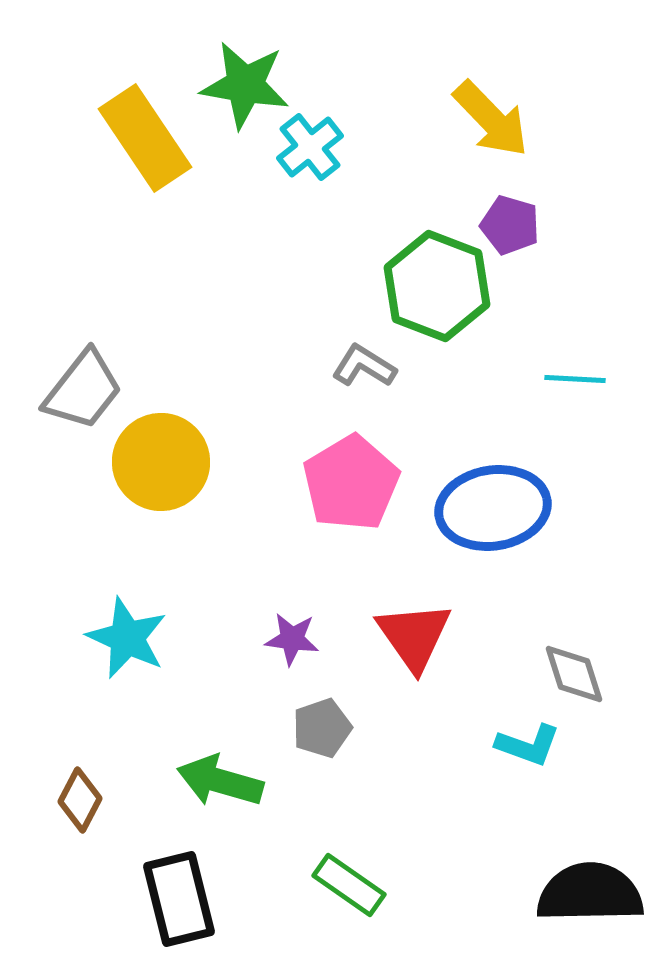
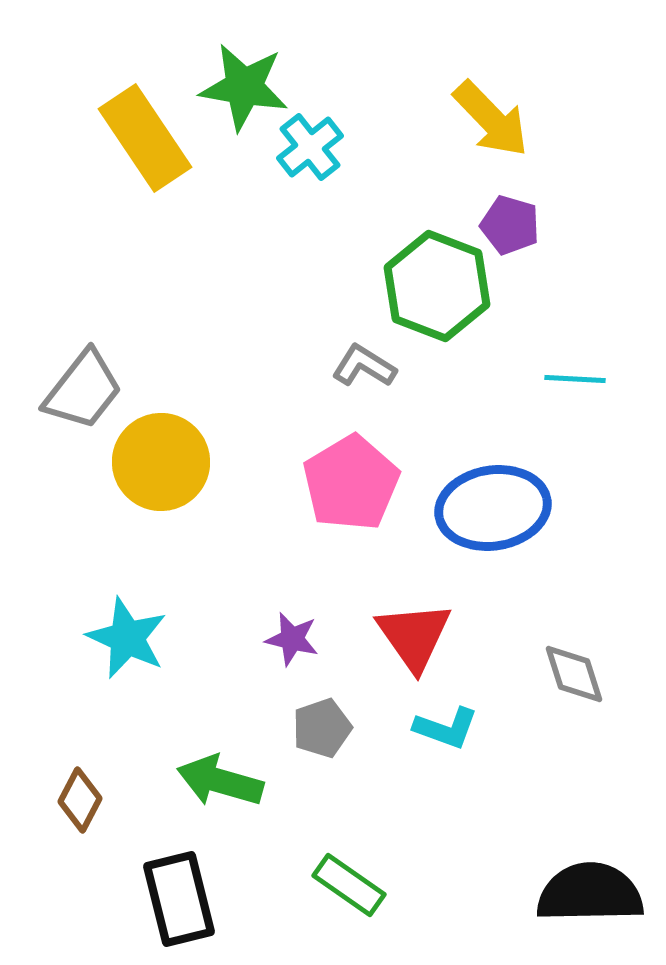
green star: moved 1 px left, 2 px down
purple star: rotated 6 degrees clockwise
cyan L-shape: moved 82 px left, 17 px up
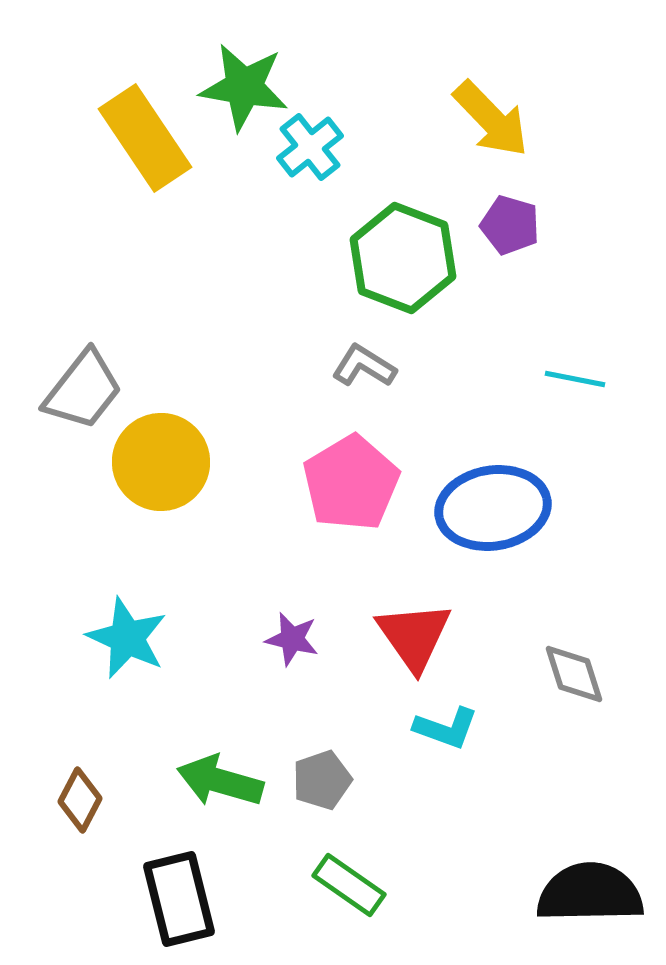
green hexagon: moved 34 px left, 28 px up
cyan line: rotated 8 degrees clockwise
gray pentagon: moved 52 px down
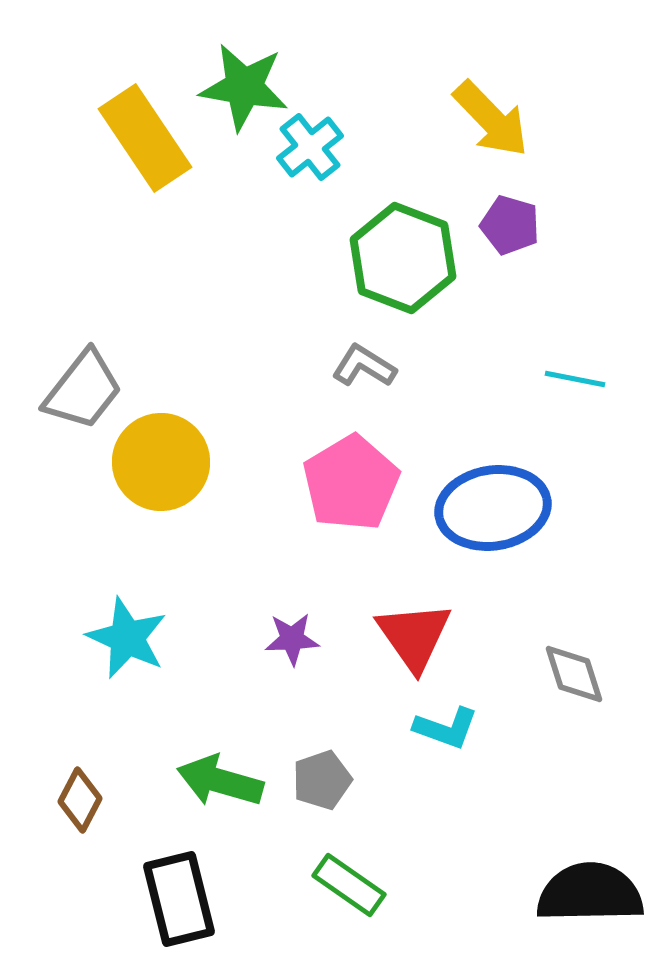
purple star: rotated 16 degrees counterclockwise
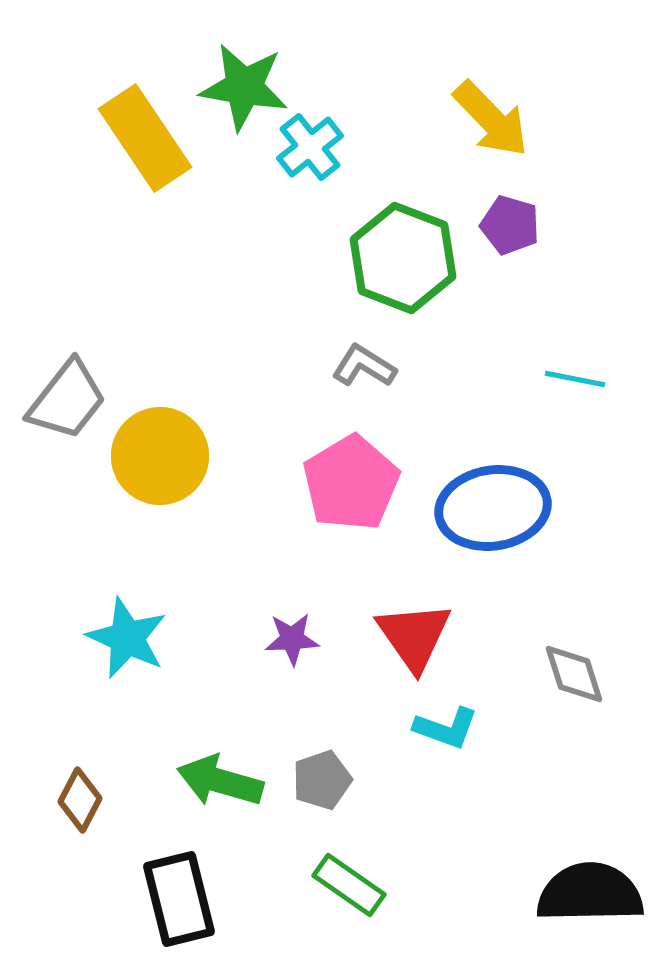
gray trapezoid: moved 16 px left, 10 px down
yellow circle: moved 1 px left, 6 px up
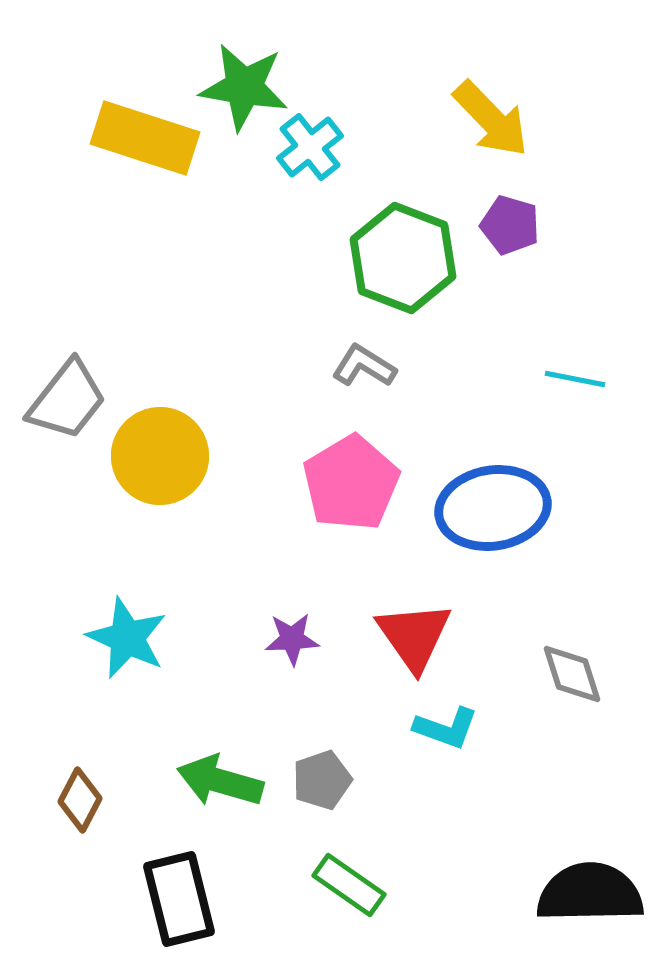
yellow rectangle: rotated 38 degrees counterclockwise
gray diamond: moved 2 px left
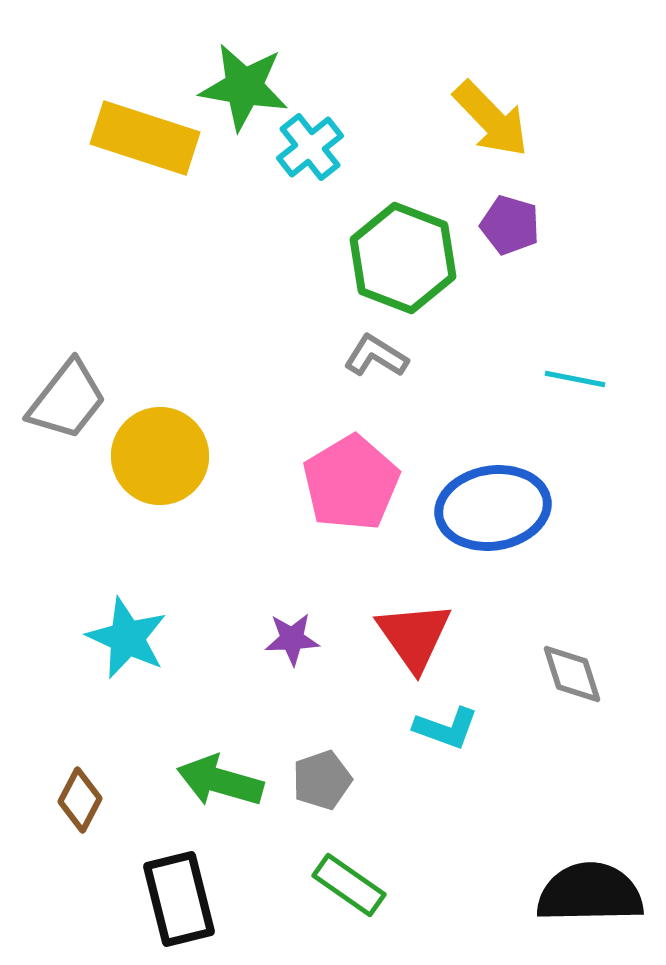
gray L-shape: moved 12 px right, 10 px up
